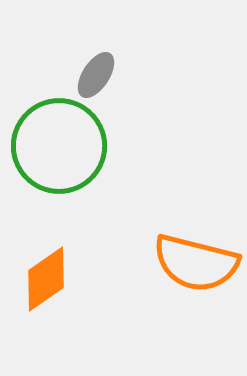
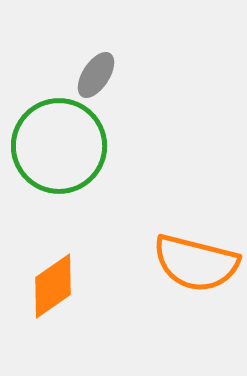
orange diamond: moved 7 px right, 7 px down
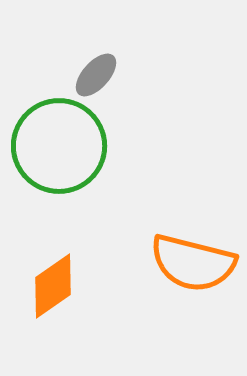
gray ellipse: rotated 9 degrees clockwise
orange semicircle: moved 3 px left
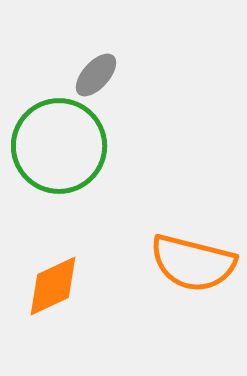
orange diamond: rotated 10 degrees clockwise
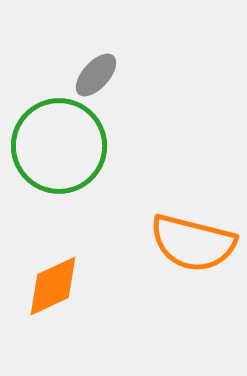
orange semicircle: moved 20 px up
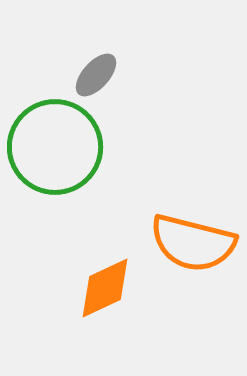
green circle: moved 4 px left, 1 px down
orange diamond: moved 52 px right, 2 px down
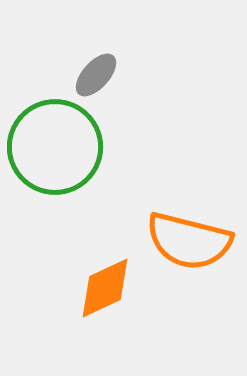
orange semicircle: moved 4 px left, 2 px up
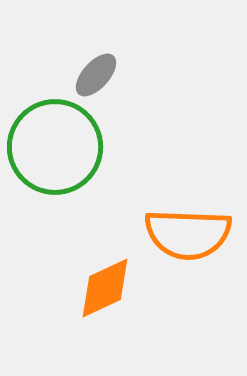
orange semicircle: moved 1 px left, 7 px up; rotated 12 degrees counterclockwise
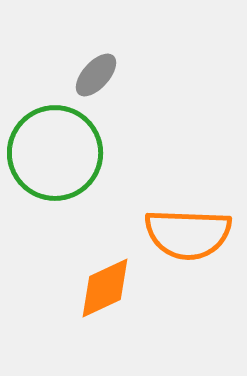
green circle: moved 6 px down
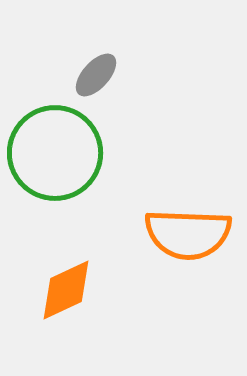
orange diamond: moved 39 px left, 2 px down
